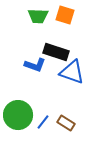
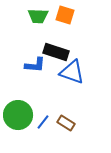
blue L-shape: rotated 15 degrees counterclockwise
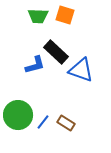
black rectangle: rotated 25 degrees clockwise
blue L-shape: rotated 20 degrees counterclockwise
blue triangle: moved 9 px right, 2 px up
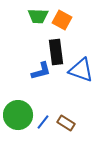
orange square: moved 3 px left, 5 px down; rotated 12 degrees clockwise
black rectangle: rotated 40 degrees clockwise
blue L-shape: moved 6 px right, 6 px down
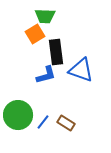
green trapezoid: moved 7 px right
orange square: moved 27 px left, 14 px down; rotated 30 degrees clockwise
blue L-shape: moved 5 px right, 4 px down
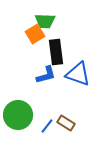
green trapezoid: moved 5 px down
blue triangle: moved 3 px left, 4 px down
blue line: moved 4 px right, 4 px down
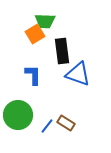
black rectangle: moved 6 px right, 1 px up
blue L-shape: moved 13 px left; rotated 75 degrees counterclockwise
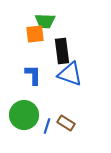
orange square: rotated 24 degrees clockwise
blue triangle: moved 8 px left
green circle: moved 6 px right
blue line: rotated 21 degrees counterclockwise
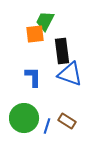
green trapezoid: rotated 115 degrees clockwise
blue L-shape: moved 2 px down
green circle: moved 3 px down
brown rectangle: moved 1 px right, 2 px up
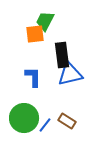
black rectangle: moved 4 px down
blue triangle: rotated 32 degrees counterclockwise
blue line: moved 2 px left, 1 px up; rotated 21 degrees clockwise
